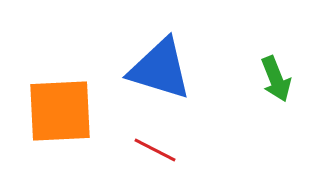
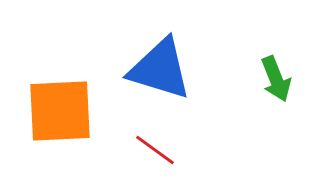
red line: rotated 9 degrees clockwise
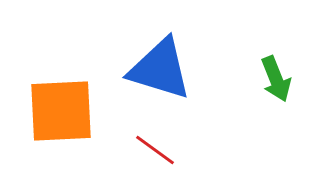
orange square: moved 1 px right
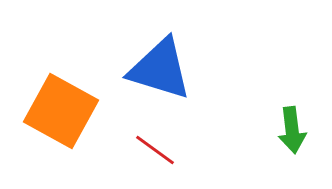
green arrow: moved 16 px right, 51 px down; rotated 15 degrees clockwise
orange square: rotated 32 degrees clockwise
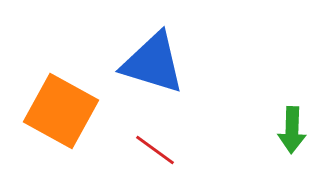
blue triangle: moved 7 px left, 6 px up
green arrow: rotated 9 degrees clockwise
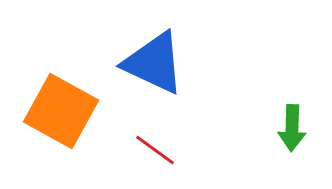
blue triangle: moved 1 px right; rotated 8 degrees clockwise
green arrow: moved 2 px up
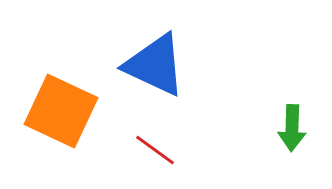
blue triangle: moved 1 px right, 2 px down
orange square: rotated 4 degrees counterclockwise
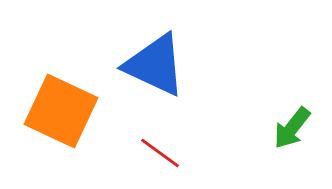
green arrow: rotated 36 degrees clockwise
red line: moved 5 px right, 3 px down
